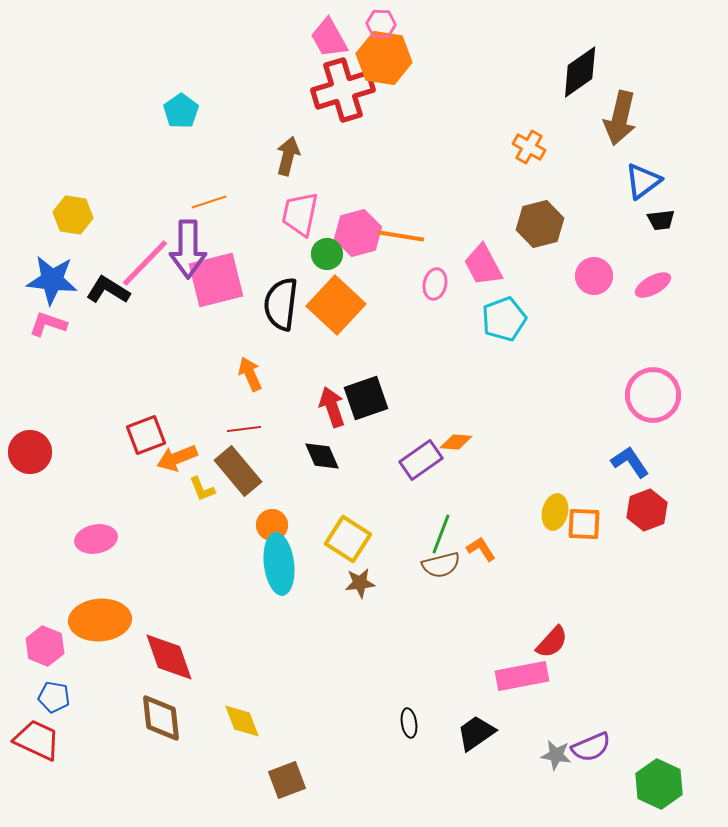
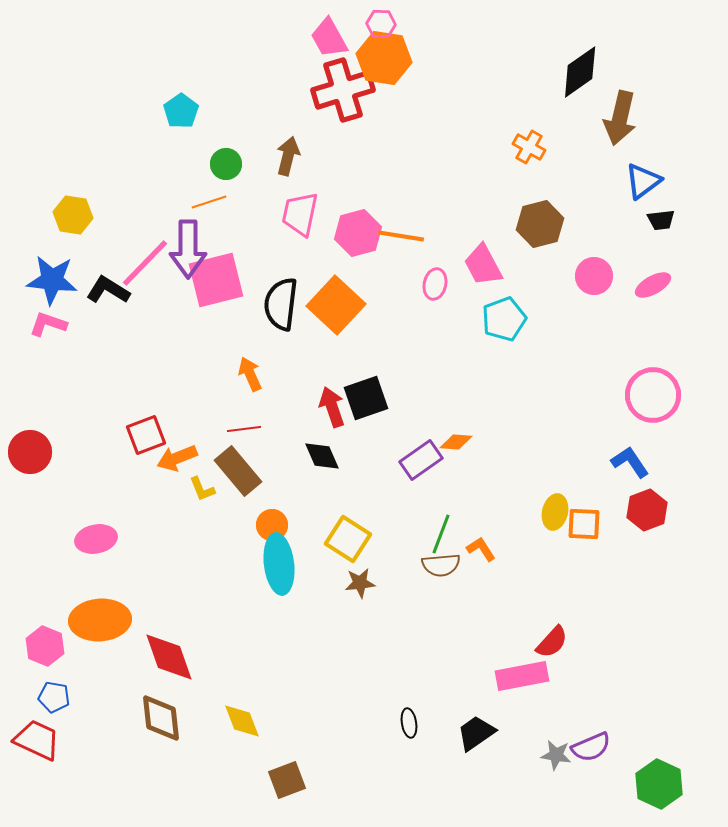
green circle at (327, 254): moved 101 px left, 90 px up
brown semicircle at (441, 565): rotated 9 degrees clockwise
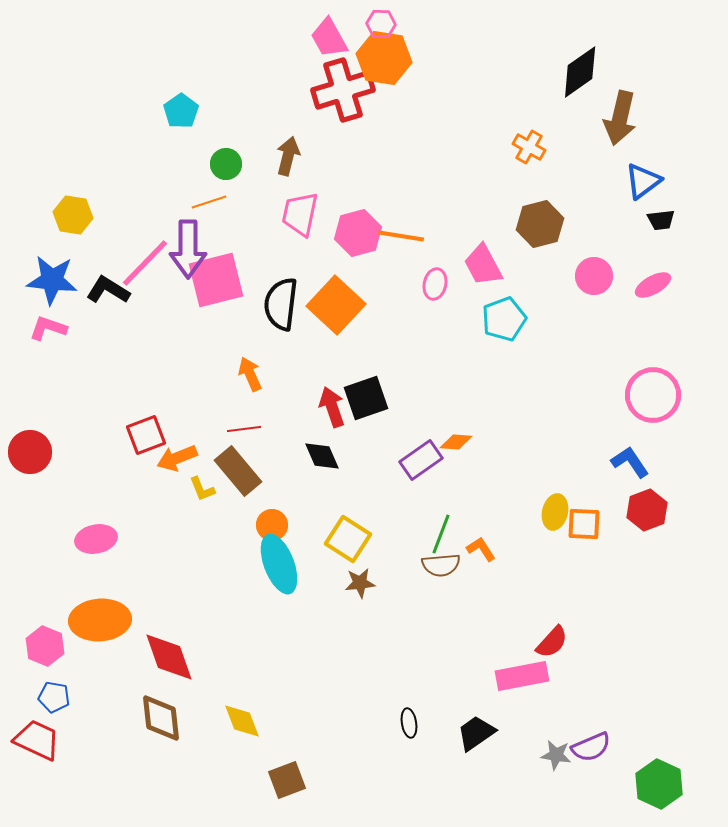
pink L-shape at (48, 324): moved 4 px down
cyan ellipse at (279, 564): rotated 14 degrees counterclockwise
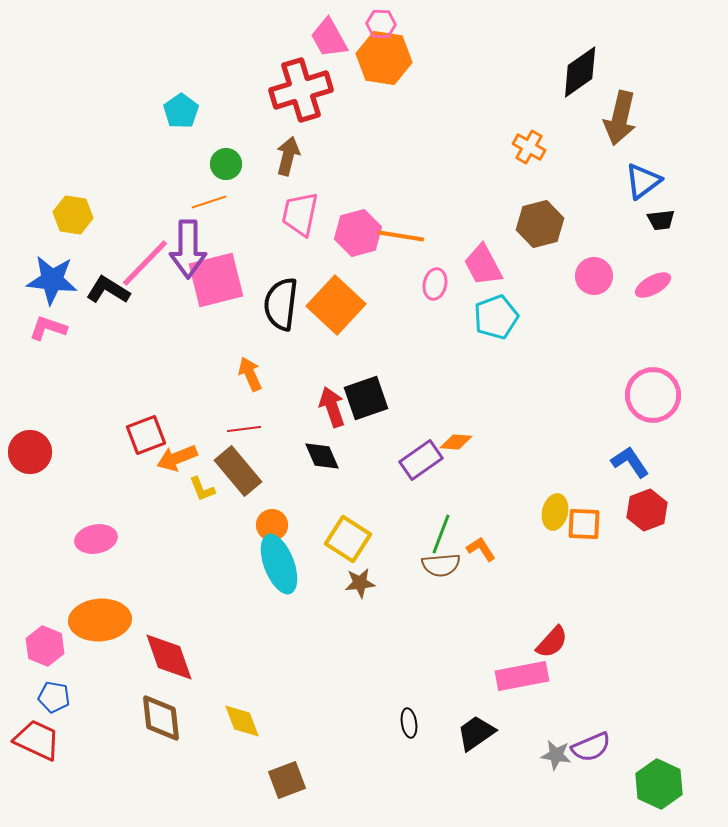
red cross at (343, 90): moved 42 px left
cyan pentagon at (504, 319): moved 8 px left, 2 px up
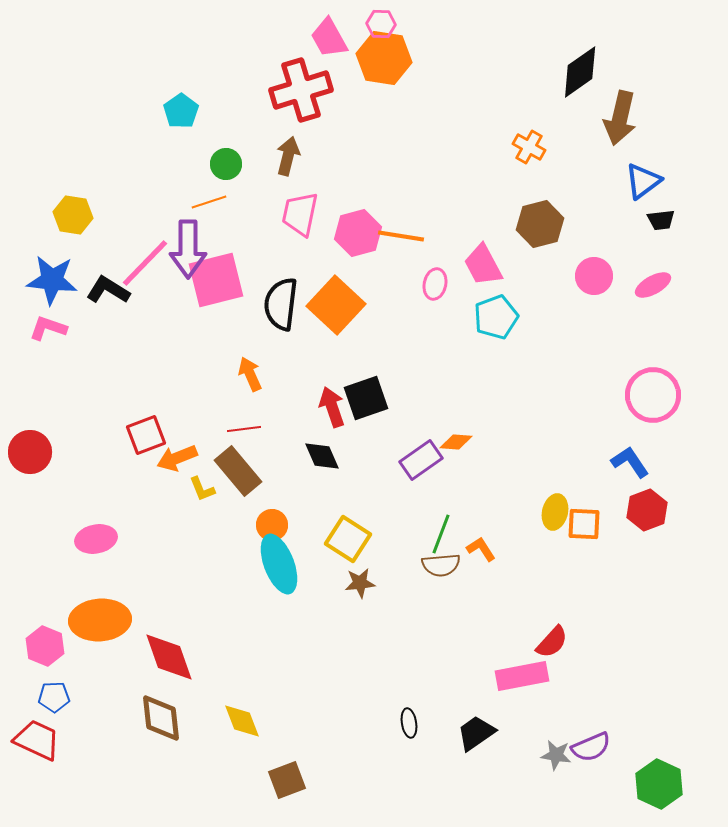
blue pentagon at (54, 697): rotated 12 degrees counterclockwise
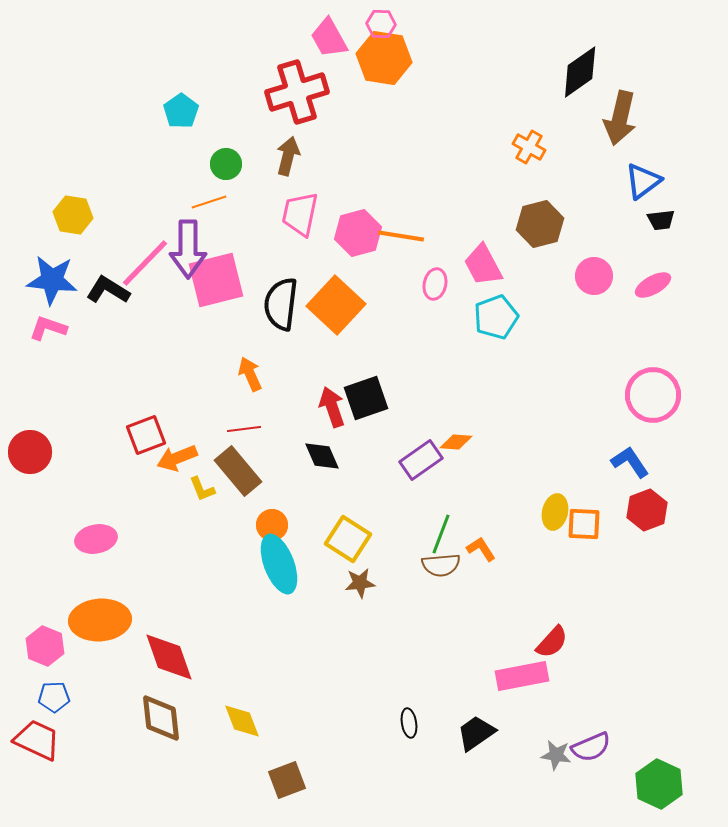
red cross at (301, 90): moved 4 px left, 2 px down
